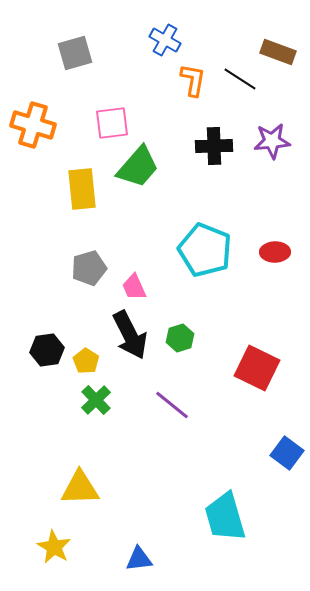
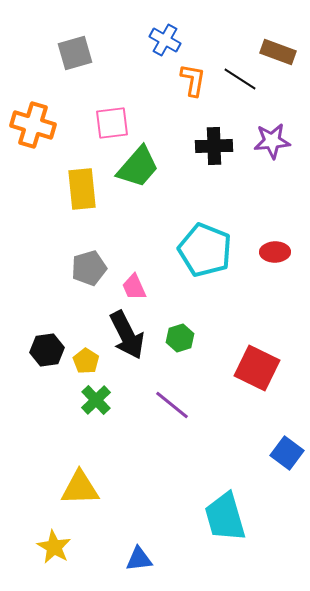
black arrow: moved 3 px left
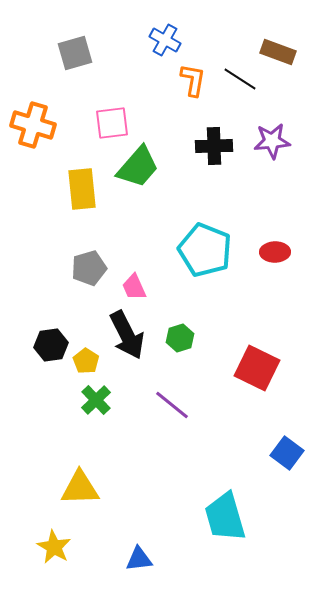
black hexagon: moved 4 px right, 5 px up
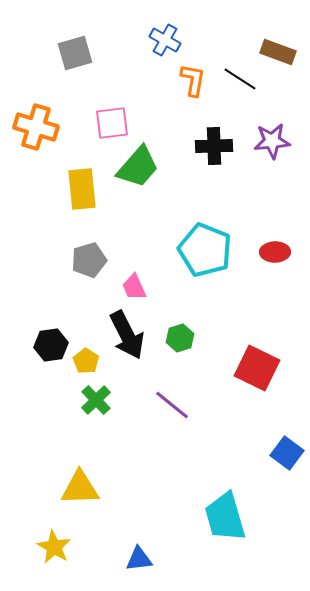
orange cross: moved 3 px right, 2 px down
gray pentagon: moved 8 px up
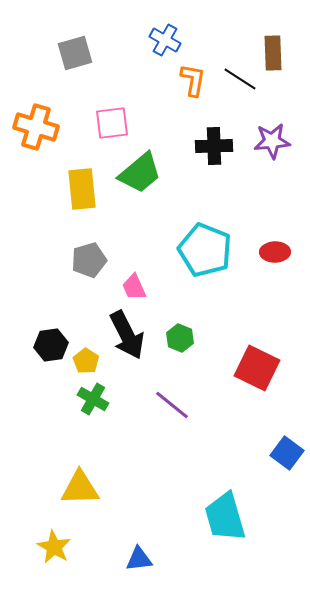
brown rectangle: moved 5 px left, 1 px down; rotated 68 degrees clockwise
green trapezoid: moved 2 px right, 6 px down; rotated 9 degrees clockwise
green hexagon: rotated 20 degrees counterclockwise
green cross: moved 3 px left, 1 px up; rotated 16 degrees counterclockwise
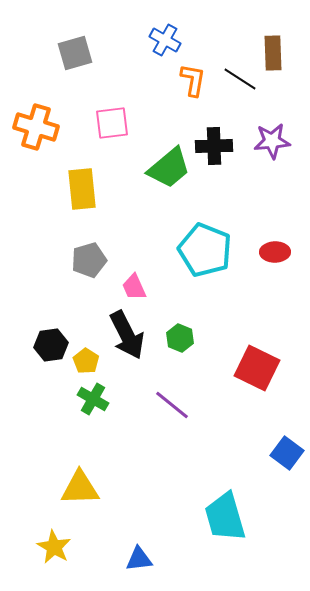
green trapezoid: moved 29 px right, 5 px up
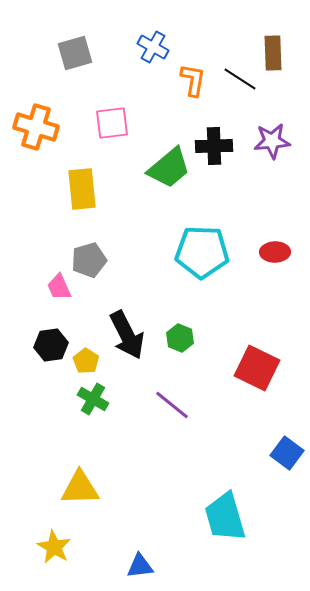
blue cross: moved 12 px left, 7 px down
cyan pentagon: moved 3 px left, 2 px down; rotated 20 degrees counterclockwise
pink trapezoid: moved 75 px left
blue triangle: moved 1 px right, 7 px down
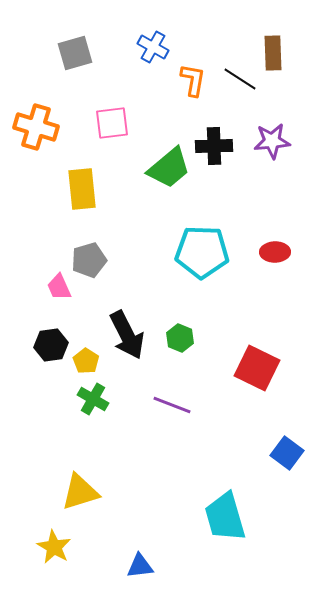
purple line: rotated 18 degrees counterclockwise
yellow triangle: moved 4 px down; rotated 15 degrees counterclockwise
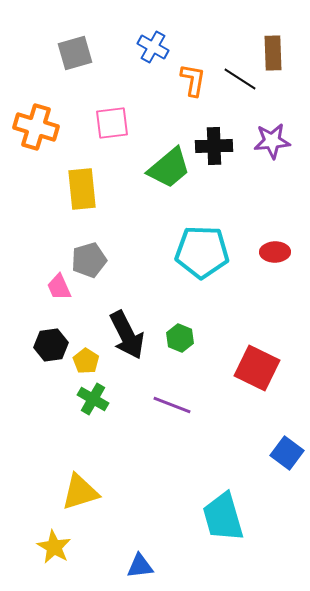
cyan trapezoid: moved 2 px left
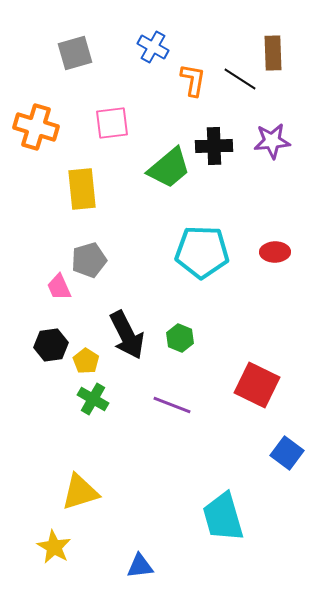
red square: moved 17 px down
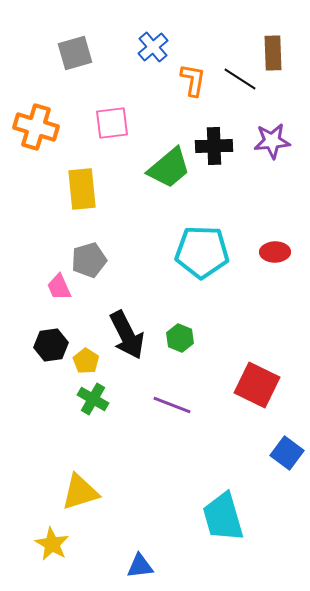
blue cross: rotated 20 degrees clockwise
yellow star: moved 2 px left, 3 px up
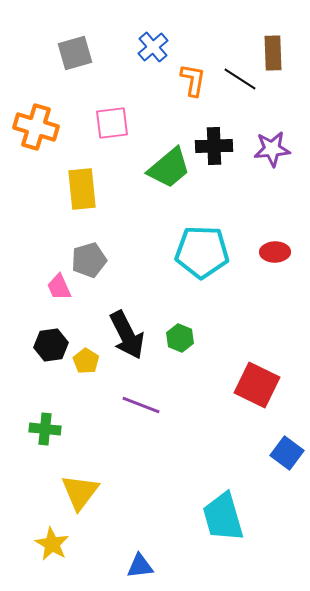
purple star: moved 8 px down
green cross: moved 48 px left, 30 px down; rotated 24 degrees counterclockwise
purple line: moved 31 px left
yellow triangle: rotated 36 degrees counterclockwise
